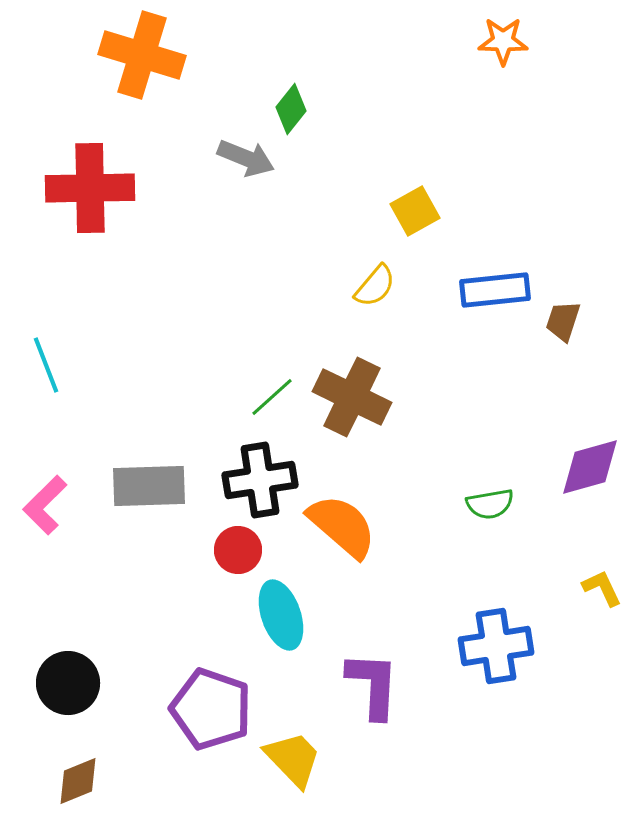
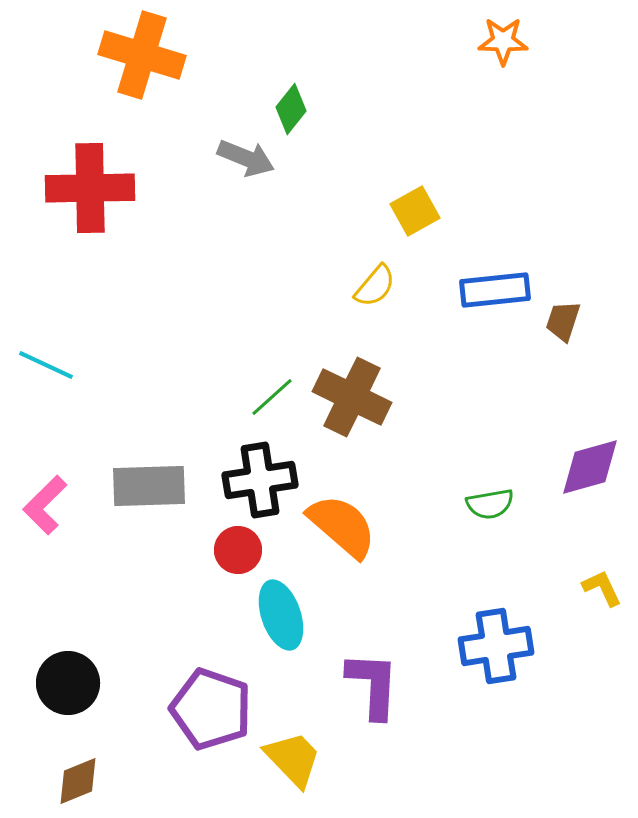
cyan line: rotated 44 degrees counterclockwise
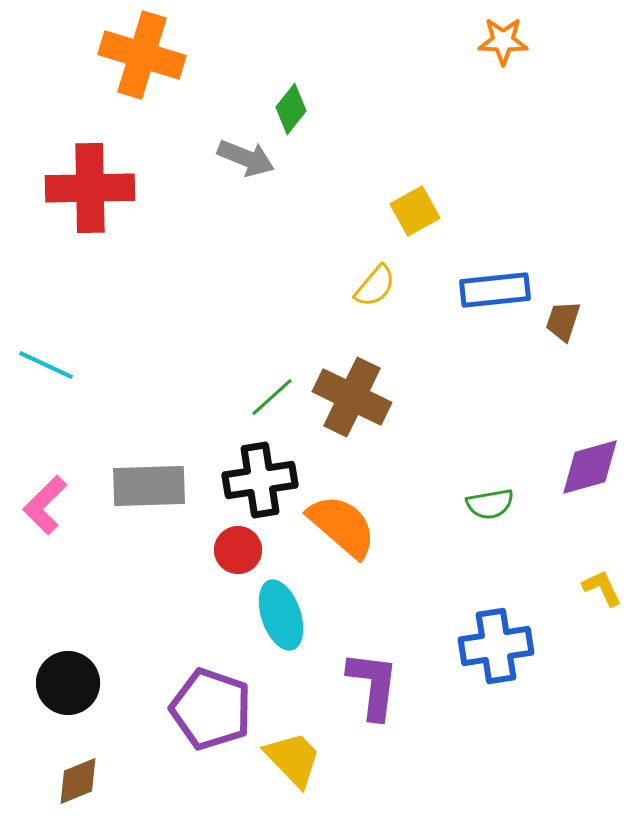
purple L-shape: rotated 4 degrees clockwise
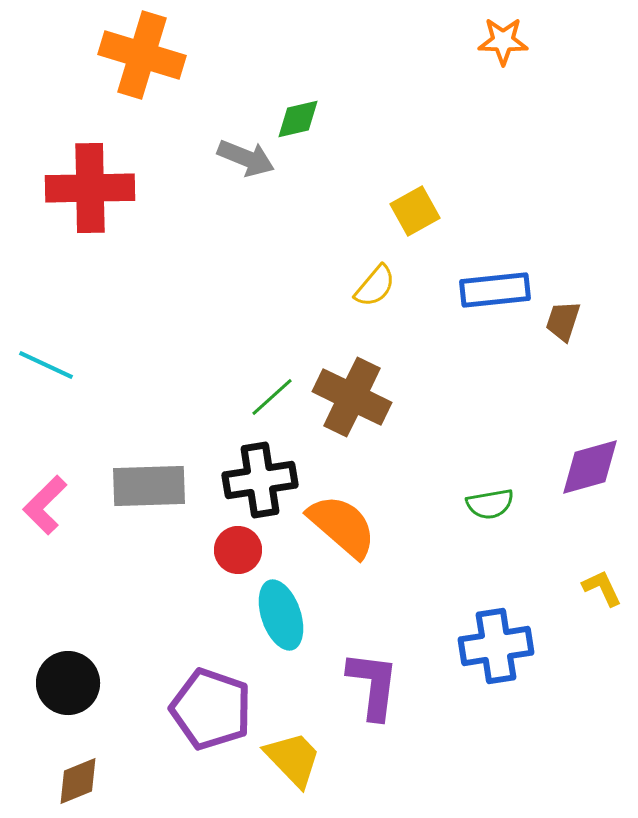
green diamond: moved 7 px right, 10 px down; rotated 39 degrees clockwise
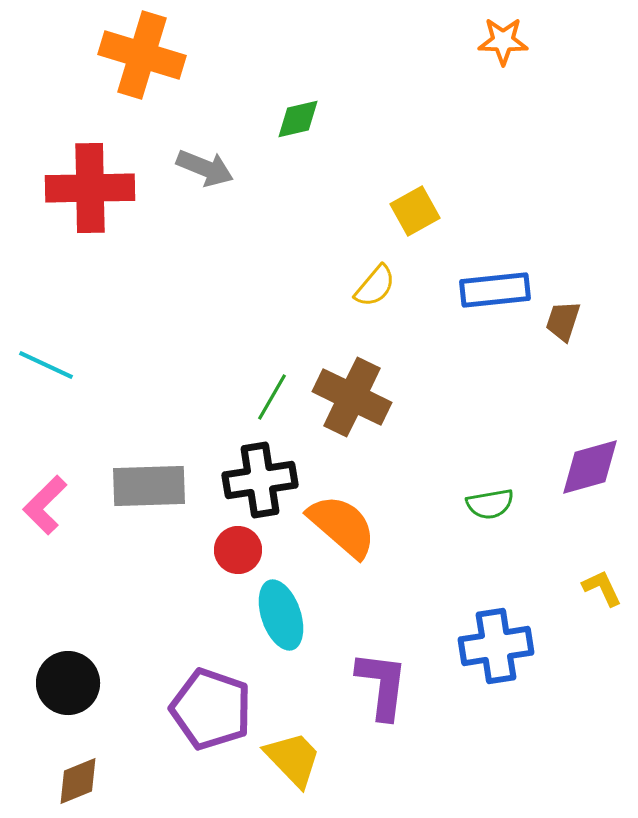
gray arrow: moved 41 px left, 10 px down
green line: rotated 18 degrees counterclockwise
purple L-shape: moved 9 px right
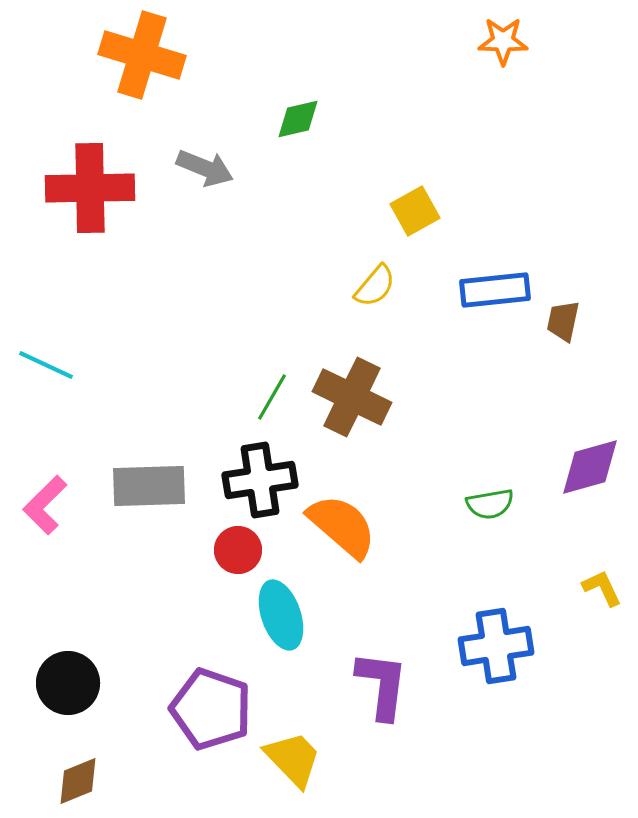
brown trapezoid: rotated 6 degrees counterclockwise
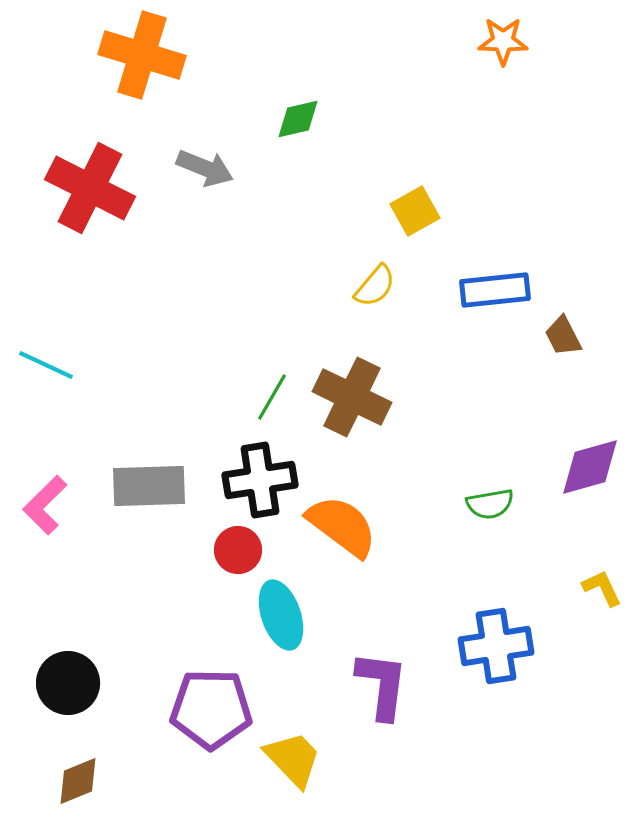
red cross: rotated 28 degrees clockwise
brown trapezoid: moved 15 px down; rotated 39 degrees counterclockwise
orange semicircle: rotated 4 degrees counterclockwise
purple pentagon: rotated 18 degrees counterclockwise
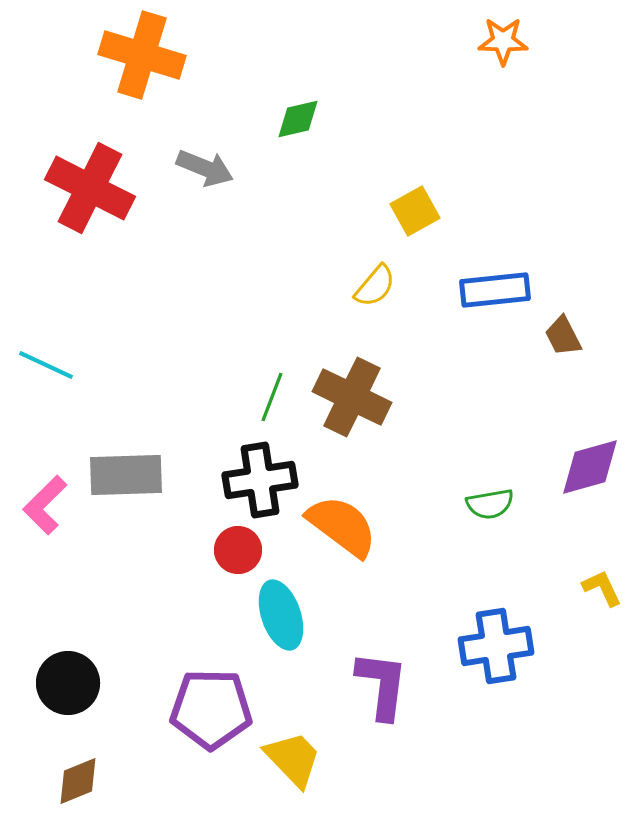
green line: rotated 9 degrees counterclockwise
gray rectangle: moved 23 px left, 11 px up
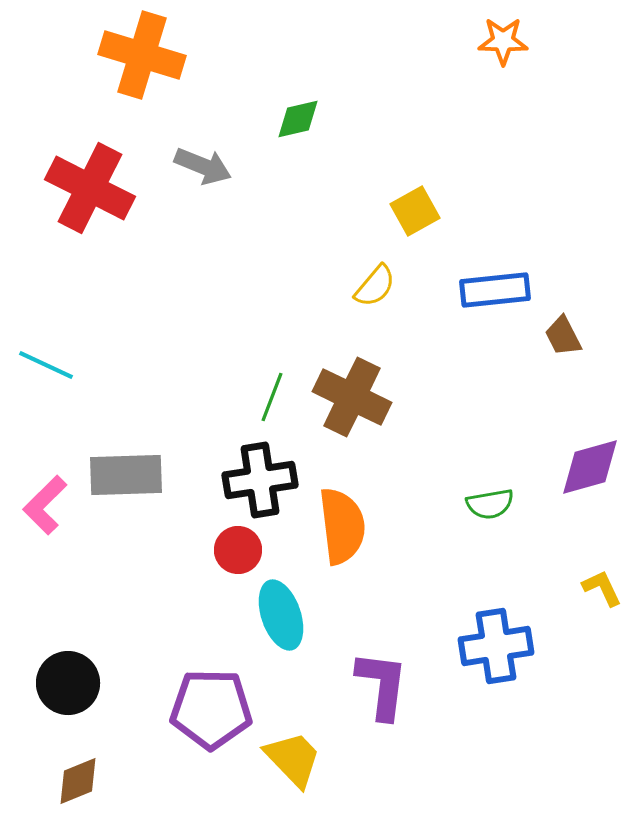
gray arrow: moved 2 px left, 2 px up
orange semicircle: rotated 46 degrees clockwise
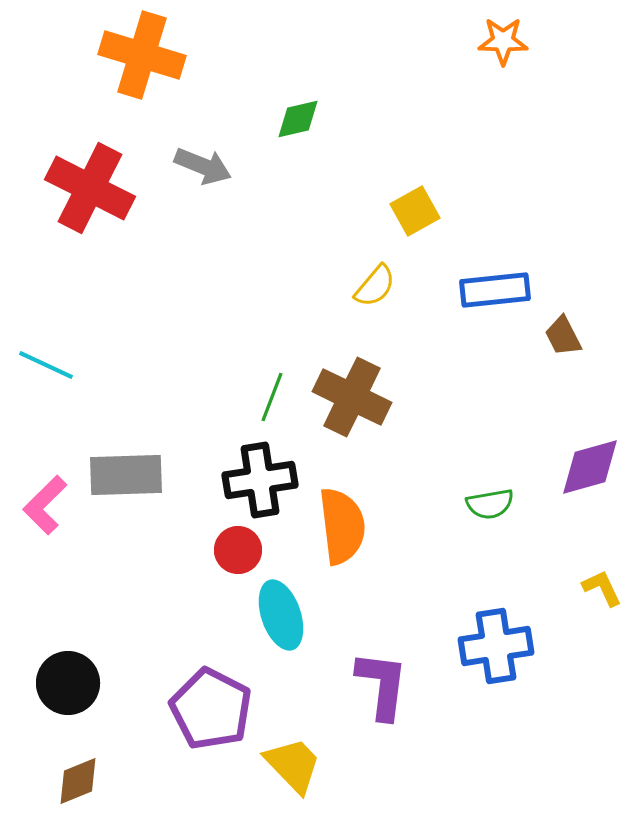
purple pentagon: rotated 26 degrees clockwise
yellow trapezoid: moved 6 px down
